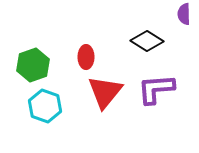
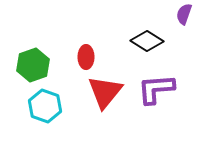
purple semicircle: rotated 20 degrees clockwise
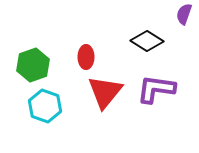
purple L-shape: rotated 12 degrees clockwise
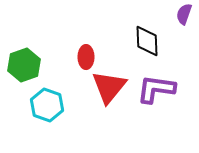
black diamond: rotated 56 degrees clockwise
green hexagon: moved 9 px left
red triangle: moved 4 px right, 5 px up
cyan hexagon: moved 2 px right, 1 px up
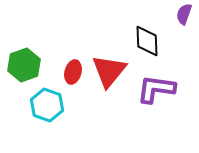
red ellipse: moved 13 px left, 15 px down; rotated 15 degrees clockwise
red triangle: moved 16 px up
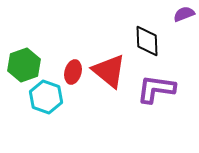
purple semicircle: rotated 50 degrees clockwise
red triangle: rotated 30 degrees counterclockwise
cyan hexagon: moved 1 px left, 8 px up
